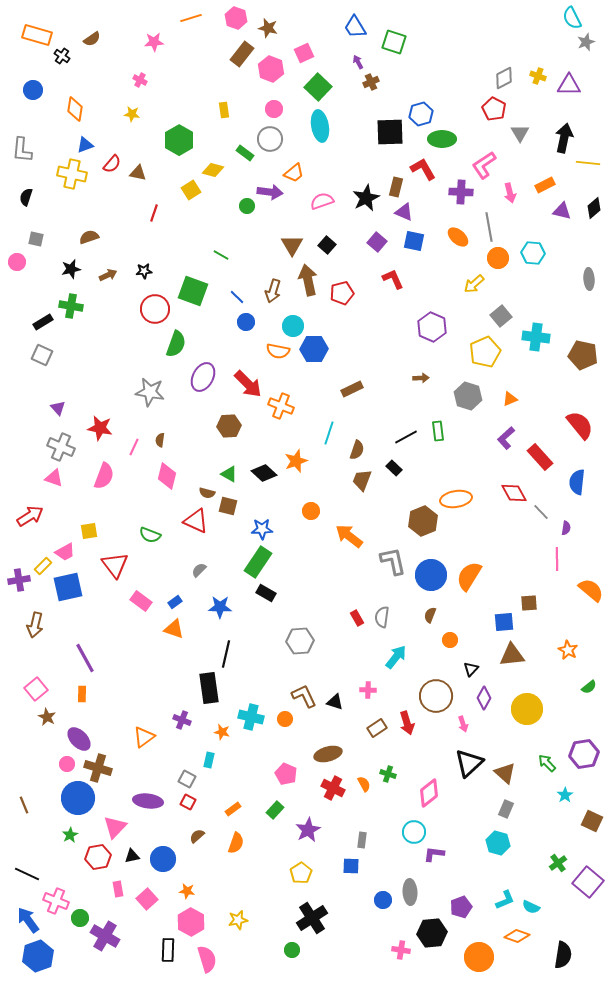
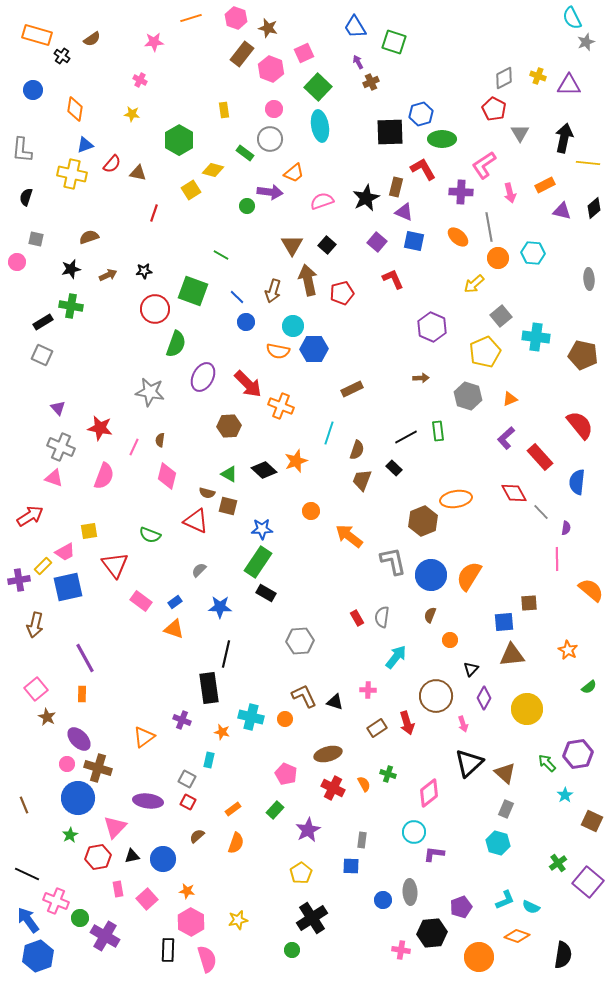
black diamond at (264, 473): moved 3 px up
purple hexagon at (584, 754): moved 6 px left
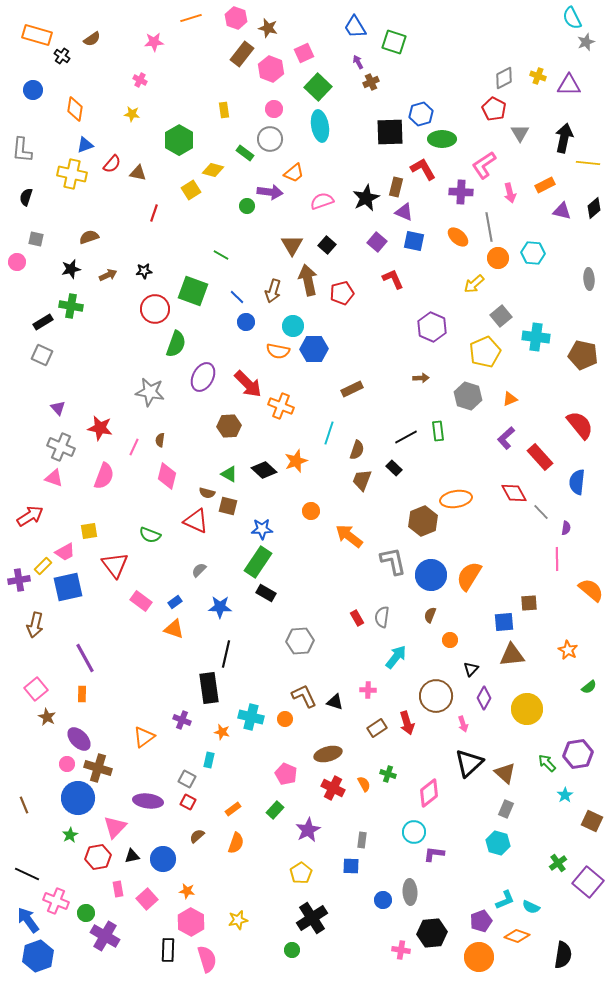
purple pentagon at (461, 907): moved 20 px right, 14 px down
green circle at (80, 918): moved 6 px right, 5 px up
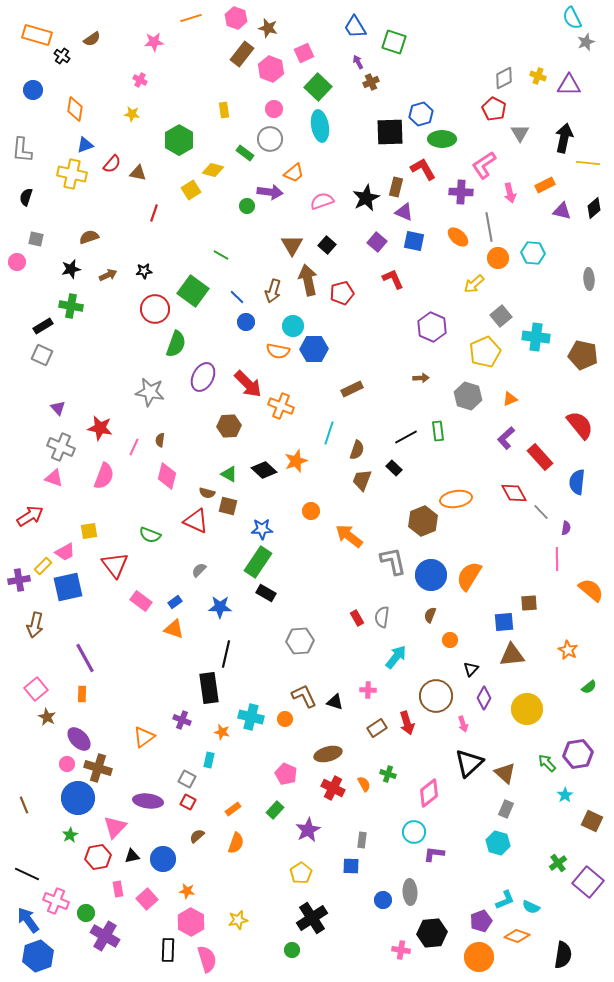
green square at (193, 291): rotated 16 degrees clockwise
black rectangle at (43, 322): moved 4 px down
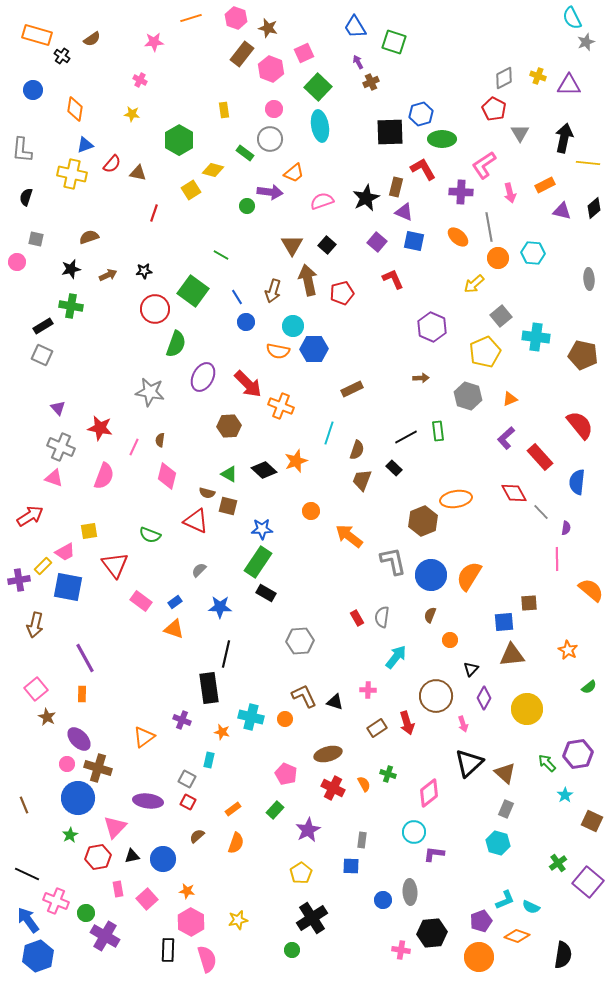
blue line at (237, 297): rotated 14 degrees clockwise
blue square at (68, 587): rotated 24 degrees clockwise
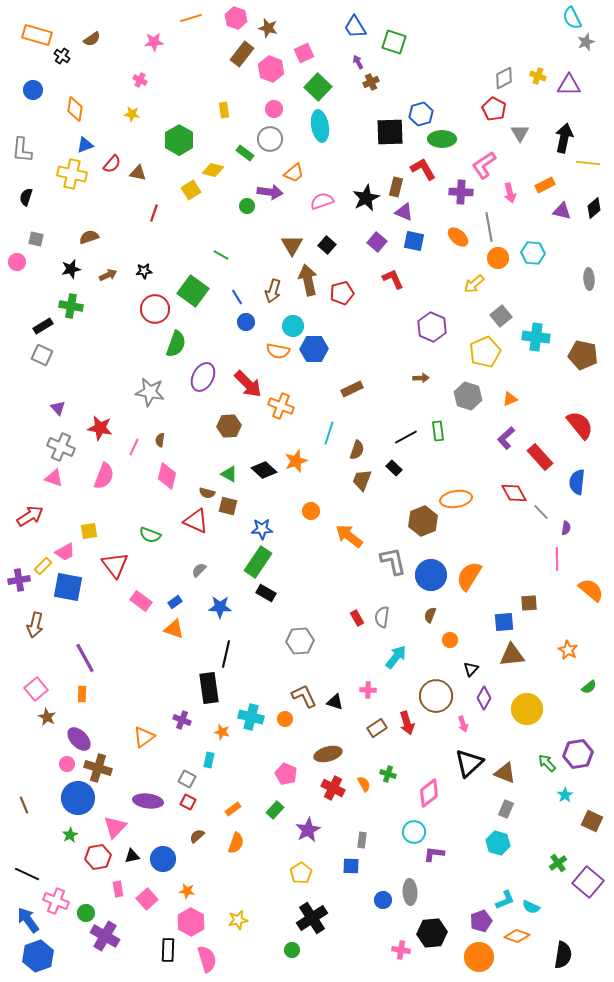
brown triangle at (505, 773): rotated 20 degrees counterclockwise
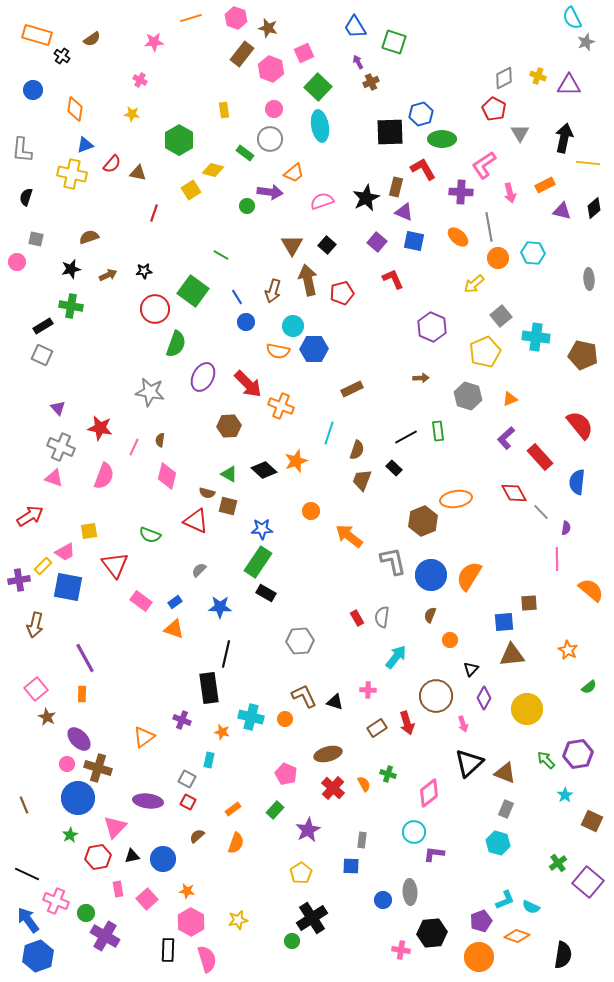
green arrow at (547, 763): moved 1 px left, 3 px up
red cross at (333, 788): rotated 15 degrees clockwise
green circle at (292, 950): moved 9 px up
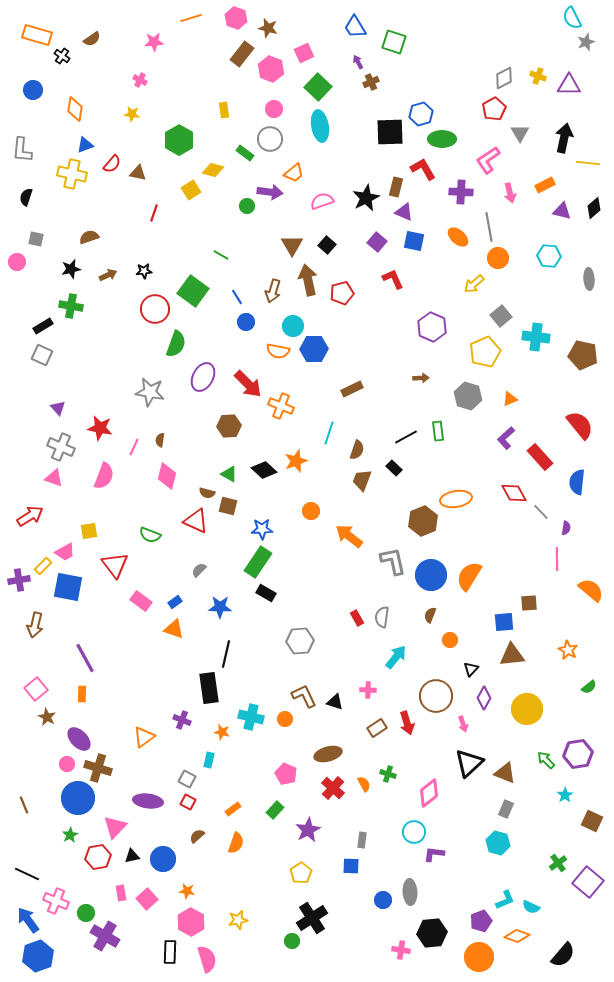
red pentagon at (494, 109): rotated 15 degrees clockwise
pink L-shape at (484, 165): moved 4 px right, 5 px up
cyan hexagon at (533, 253): moved 16 px right, 3 px down
pink rectangle at (118, 889): moved 3 px right, 4 px down
black rectangle at (168, 950): moved 2 px right, 2 px down
black semicircle at (563, 955): rotated 32 degrees clockwise
